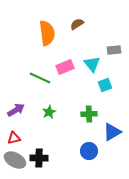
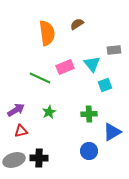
red triangle: moved 7 px right, 7 px up
gray ellipse: moved 1 px left; rotated 45 degrees counterclockwise
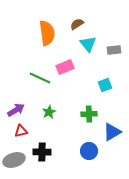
cyan triangle: moved 4 px left, 20 px up
black cross: moved 3 px right, 6 px up
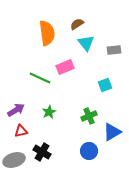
cyan triangle: moved 2 px left, 1 px up
green cross: moved 2 px down; rotated 21 degrees counterclockwise
black cross: rotated 30 degrees clockwise
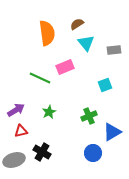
blue circle: moved 4 px right, 2 px down
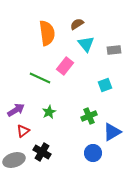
cyan triangle: moved 1 px down
pink rectangle: moved 1 px up; rotated 30 degrees counterclockwise
red triangle: moved 2 px right; rotated 24 degrees counterclockwise
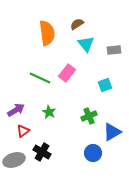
pink rectangle: moved 2 px right, 7 px down
green star: rotated 16 degrees counterclockwise
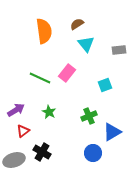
orange semicircle: moved 3 px left, 2 px up
gray rectangle: moved 5 px right
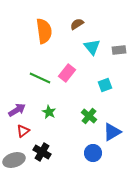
cyan triangle: moved 6 px right, 3 px down
purple arrow: moved 1 px right
green cross: rotated 28 degrees counterclockwise
